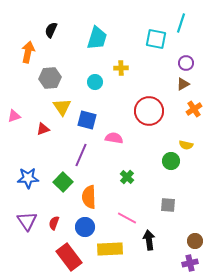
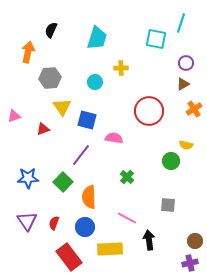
purple line: rotated 15 degrees clockwise
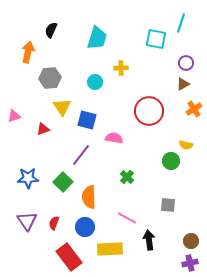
brown circle: moved 4 px left
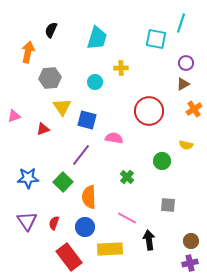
green circle: moved 9 px left
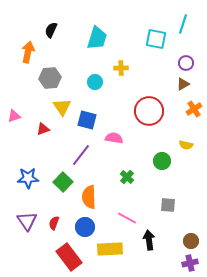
cyan line: moved 2 px right, 1 px down
